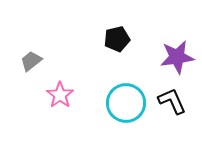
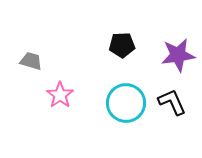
black pentagon: moved 5 px right, 6 px down; rotated 10 degrees clockwise
purple star: moved 1 px right, 2 px up
gray trapezoid: rotated 55 degrees clockwise
black L-shape: moved 1 px down
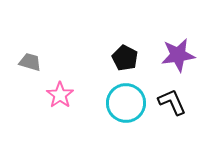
black pentagon: moved 3 px right, 13 px down; rotated 30 degrees clockwise
gray trapezoid: moved 1 px left, 1 px down
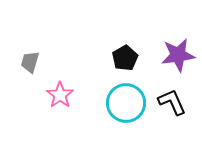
black pentagon: rotated 15 degrees clockwise
gray trapezoid: rotated 90 degrees counterclockwise
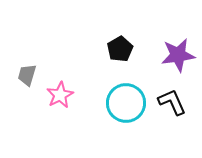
black pentagon: moved 5 px left, 9 px up
gray trapezoid: moved 3 px left, 13 px down
pink star: rotated 8 degrees clockwise
